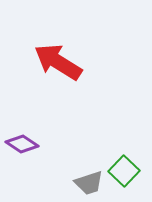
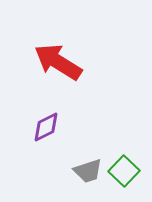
purple diamond: moved 24 px right, 17 px up; rotated 60 degrees counterclockwise
gray trapezoid: moved 1 px left, 12 px up
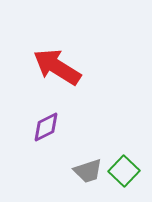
red arrow: moved 1 px left, 5 px down
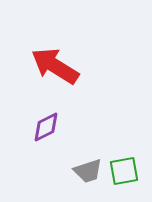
red arrow: moved 2 px left, 1 px up
green square: rotated 36 degrees clockwise
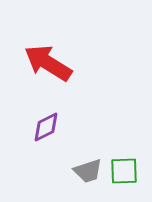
red arrow: moved 7 px left, 3 px up
green square: rotated 8 degrees clockwise
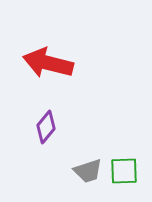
red arrow: rotated 18 degrees counterclockwise
purple diamond: rotated 24 degrees counterclockwise
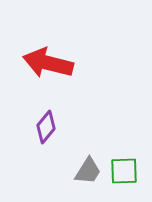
gray trapezoid: rotated 40 degrees counterclockwise
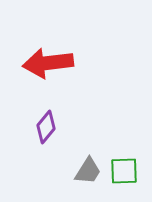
red arrow: rotated 21 degrees counterclockwise
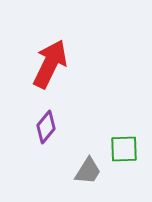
red arrow: moved 2 px right, 1 px down; rotated 123 degrees clockwise
green square: moved 22 px up
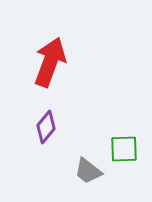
red arrow: moved 2 px up; rotated 6 degrees counterclockwise
gray trapezoid: rotated 96 degrees clockwise
